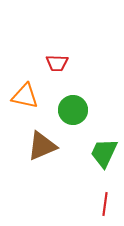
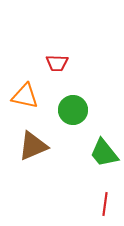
brown triangle: moved 9 px left
green trapezoid: rotated 64 degrees counterclockwise
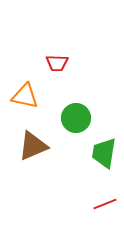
green circle: moved 3 px right, 8 px down
green trapezoid: rotated 48 degrees clockwise
red line: rotated 60 degrees clockwise
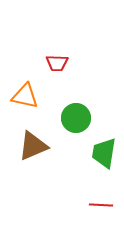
red line: moved 4 px left, 1 px down; rotated 25 degrees clockwise
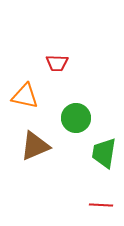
brown triangle: moved 2 px right
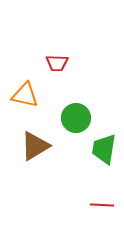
orange triangle: moved 1 px up
brown triangle: rotated 8 degrees counterclockwise
green trapezoid: moved 4 px up
red line: moved 1 px right
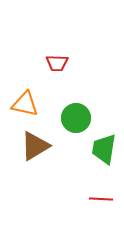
orange triangle: moved 9 px down
red line: moved 1 px left, 6 px up
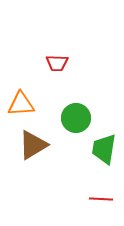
orange triangle: moved 4 px left; rotated 16 degrees counterclockwise
brown triangle: moved 2 px left, 1 px up
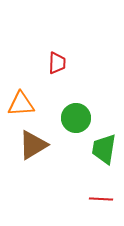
red trapezoid: rotated 90 degrees counterclockwise
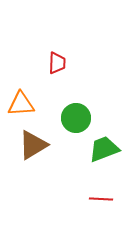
green trapezoid: rotated 60 degrees clockwise
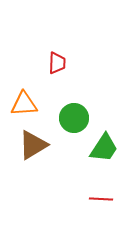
orange triangle: moved 3 px right
green circle: moved 2 px left
green trapezoid: moved 1 px up; rotated 144 degrees clockwise
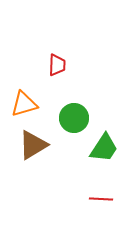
red trapezoid: moved 2 px down
orange triangle: rotated 12 degrees counterclockwise
